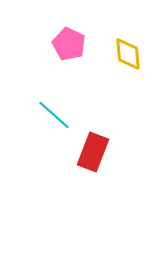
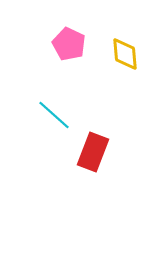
yellow diamond: moved 3 px left
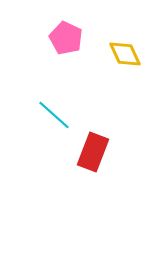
pink pentagon: moved 3 px left, 6 px up
yellow diamond: rotated 20 degrees counterclockwise
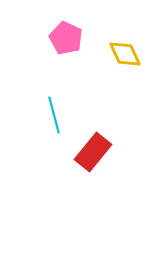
cyan line: rotated 33 degrees clockwise
red rectangle: rotated 18 degrees clockwise
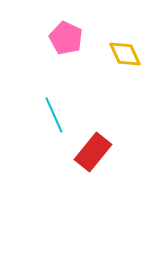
cyan line: rotated 9 degrees counterclockwise
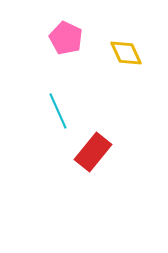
yellow diamond: moved 1 px right, 1 px up
cyan line: moved 4 px right, 4 px up
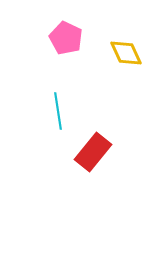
cyan line: rotated 15 degrees clockwise
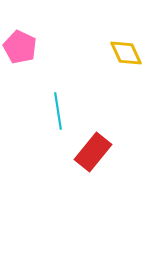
pink pentagon: moved 46 px left, 9 px down
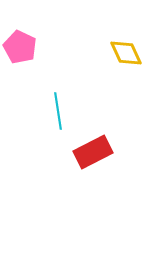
red rectangle: rotated 24 degrees clockwise
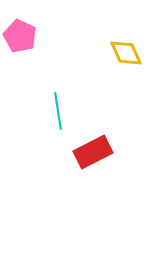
pink pentagon: moved 11 px up
